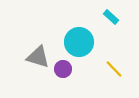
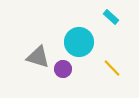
yellow line: moved 2 px left, 1 px up
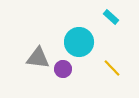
gray triangle: moved 1 px down; rotated 10 degrees counterclockwise
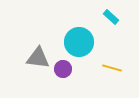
yellow line: rotated 30 degrees counterclockwise
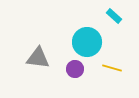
cyan rectangle: moved 3 px right, 1 px up
cyan circle: moved 8 px right
purple circle: moved 12 px right
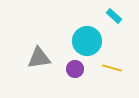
cyan circle: moved 1 px up
gray triangle: moved 1 px right; rotated 15 degrees counterclockwise
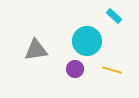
gray triangle: moved 3 px left, 8 px up
yellow line: moved 2 px down
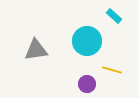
purple circle: moved 12 px right, 15 px down
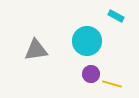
cyan rectangle: moved 2 px right; rotated 14 degrees counterclockwise
yellow line: moved 14 px down
purple circle: moved 4 px right, 10 px up
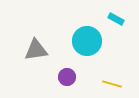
cyan rectangle: moved 3 px down
purple circle: moved 24 px left, 3 px down
